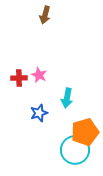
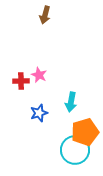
red cross: moved 2 px right, 3 px down
cyan arrow: moved 4 px right, 4 px down
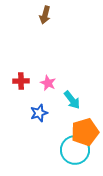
pink star: moved 9 px right, 8 px down
cyan arrow: moved 1 px right, 2 px up; rotated 48 degrees counterclockwise
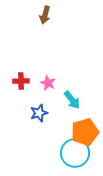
cyan circle: moved 3 px down
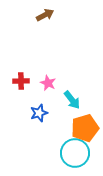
brown arrow: rotated 132 degrees counterclockwise
orange pentagon: moved 4 px up
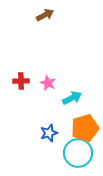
cyan arrow: moved 2 px up; rotated 78 degrees counterclockwise
blue star: moved 10 px right, 20 px down
cyan circle: moved 3 px right
